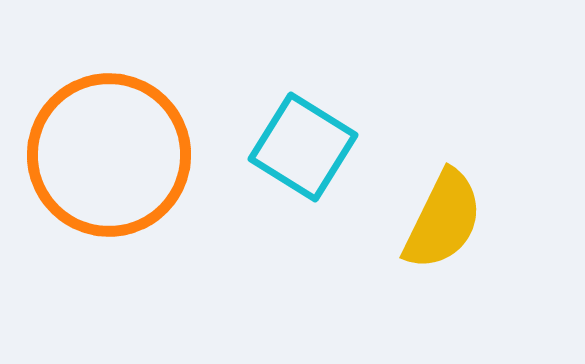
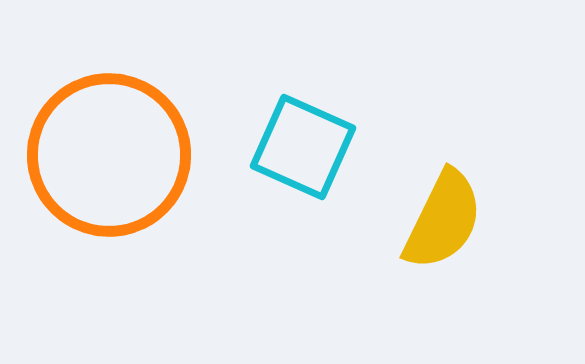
cyan square: rotated 8 degrees counterclockwise
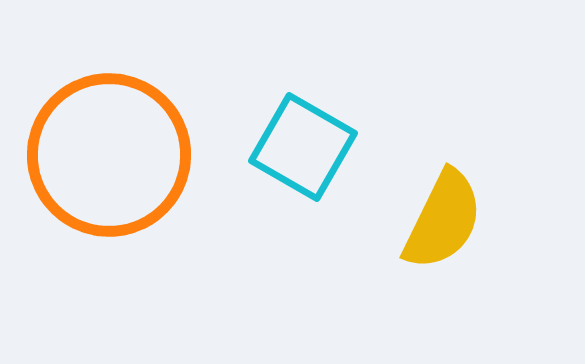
cyan square: rotated 6 degrees clockwise
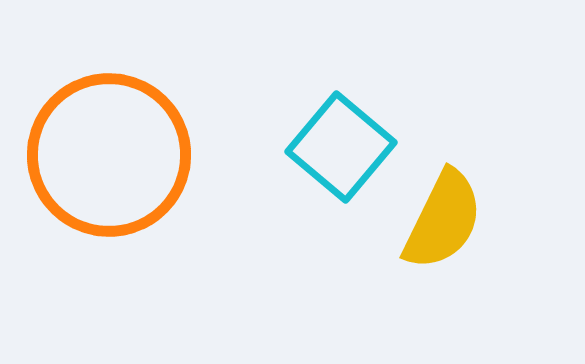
cyan square: moved 38 px right; rotated 10 degrees clockwise
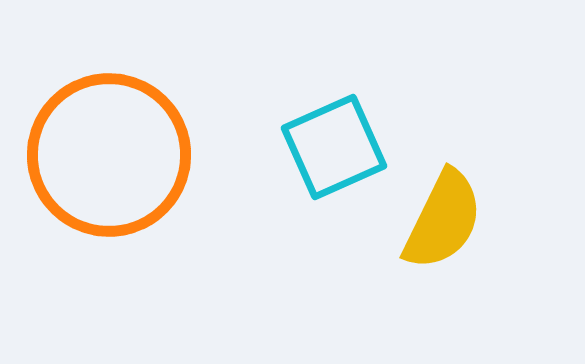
cyan square: moved 7 px left; rotated 26 degrees clockwise
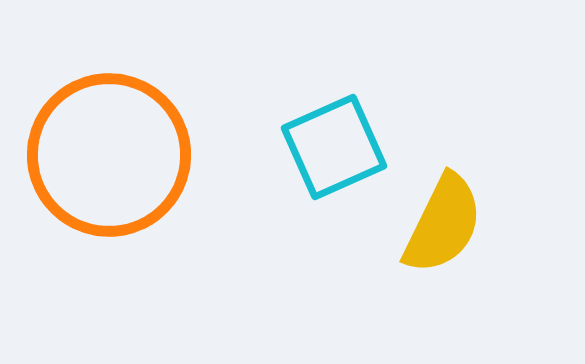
yellow semicircle: moved 4 px down
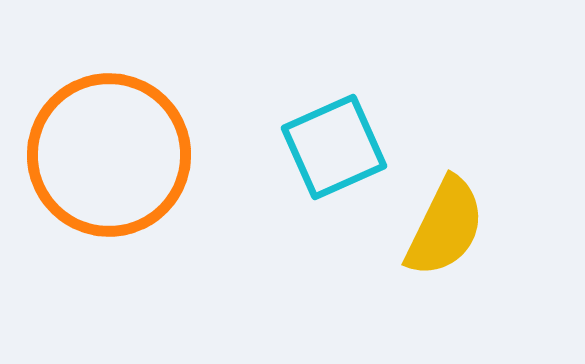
yellow semicircle: moved 2 px right, 3 px down
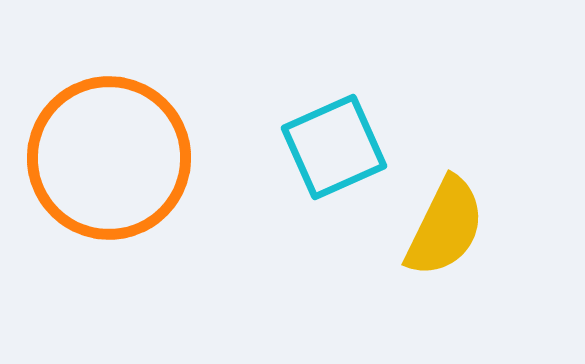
orange circle: moved 3 px down
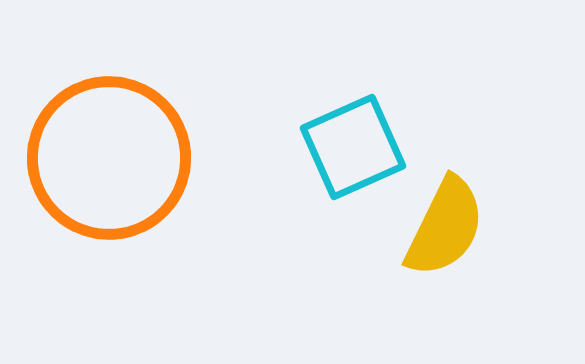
cyan square: moved 19 px right
